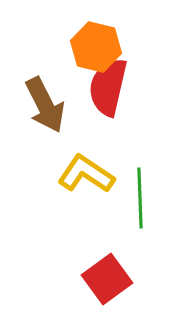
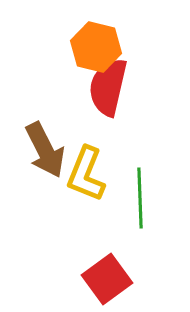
brown arrow: moved 45 px down
yellow L-shape: rotated 102 degrees counterclockwise
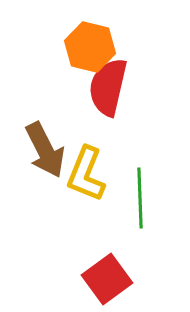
orange hexagon: moved 6 px left
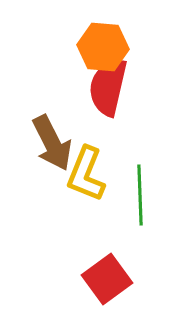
orange hexagon: moved 13 px right; rotated 9 degrees counterclockwise
brown arrow: moved 7 px right, 7 px up
green line: moved 3 px up
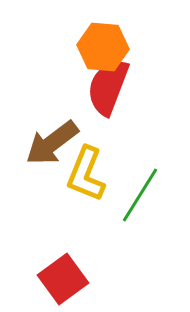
red semicircle: rotated 8 degrees clockwise
brown arrow: rotated 80 degrees clockwise
green line: rotated 34 degrees clockwise
red square: moved 44 px left
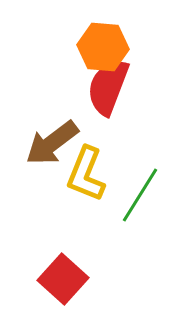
red square: rotated 12 degrees counterclockwise
